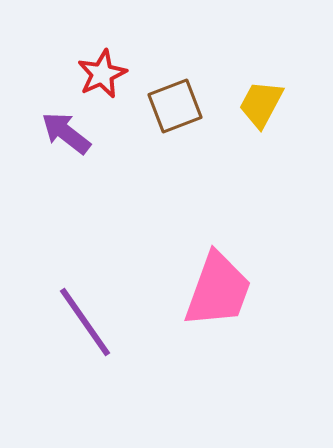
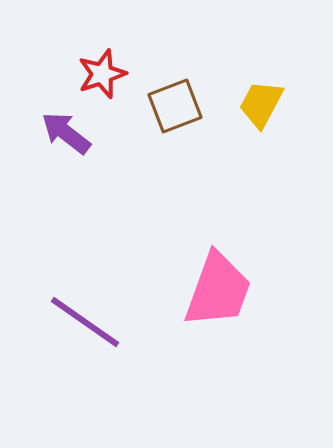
red star: rotated 6 degrees clockwise
purple line: rotated 20 degrees counterclockwise
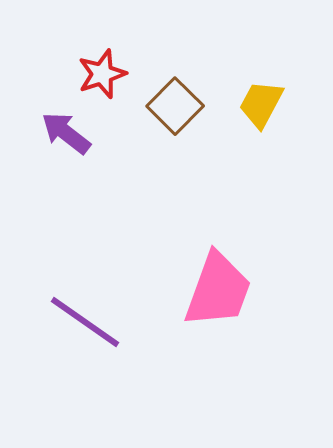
brown square: rotated 24 degrees counterclockwise
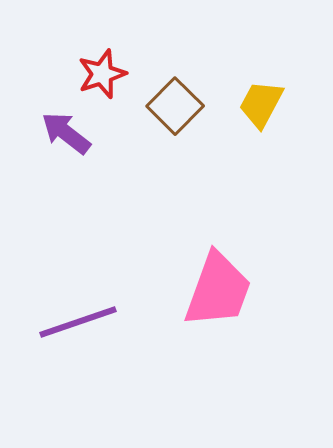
purple line: moved 7 px left; rotated 54 degrees counterclockwise
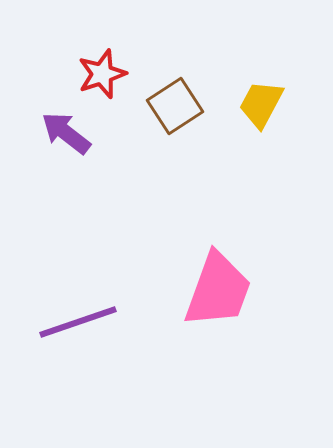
brown square: rotated 12 degrees clockwise
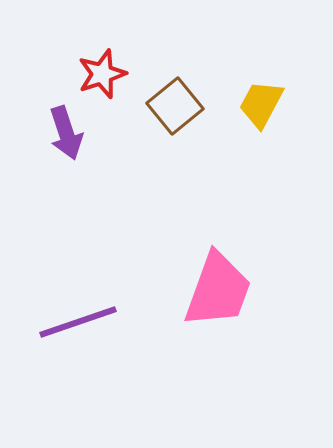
brown square: rotated 6 degrees counterclockwise
purple arrow: rotated 146 degrees counterclockwise
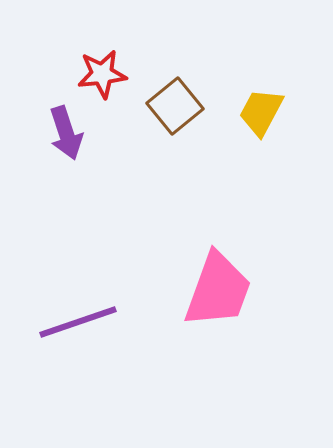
red star: rotated 12 degrees clockwise
yellow trapezoid: moved 8 px down
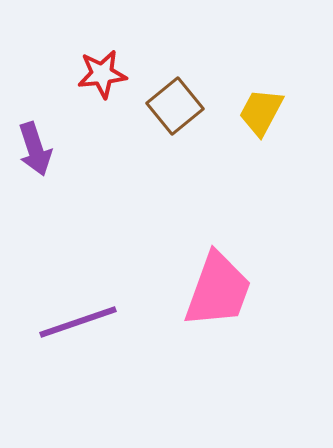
purple arrow: moved 31 px left, 16 px down
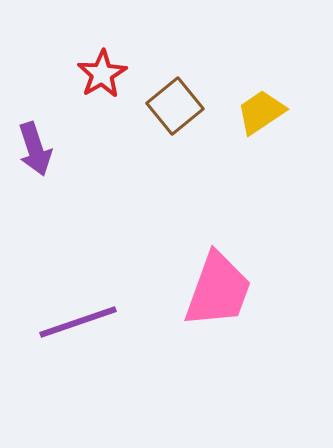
red star: rotated 24 degrees counterclockwise
yellow trapezoid: rotated 28 degrees clockwise
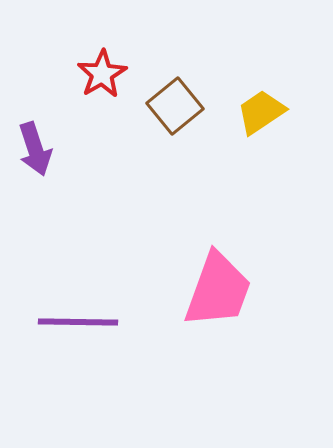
purple line: rotated 20 degrees clockwise
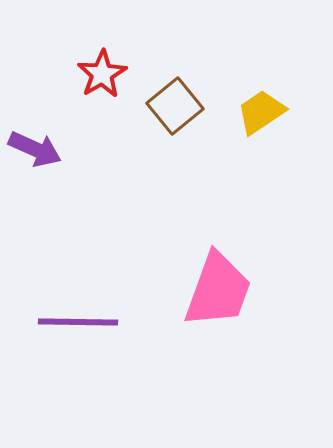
purple arrow: rotated 48 degrees counterclockwise
